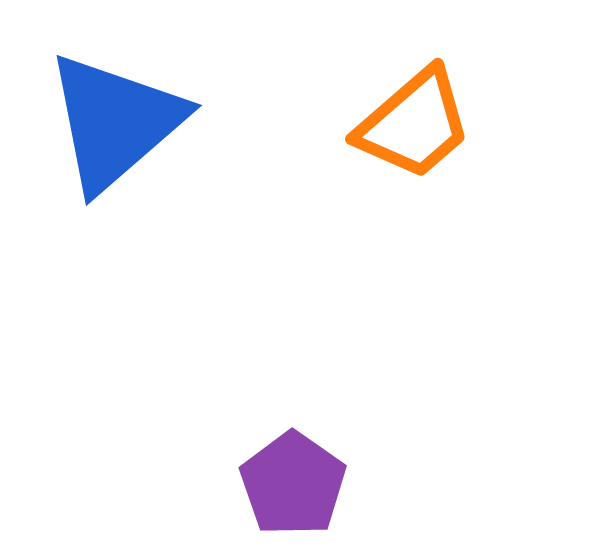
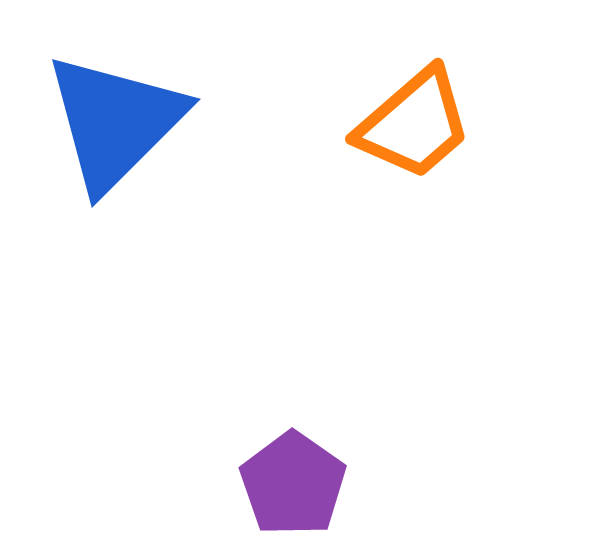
blue triangle: rotated 4 degrees counterclockwise
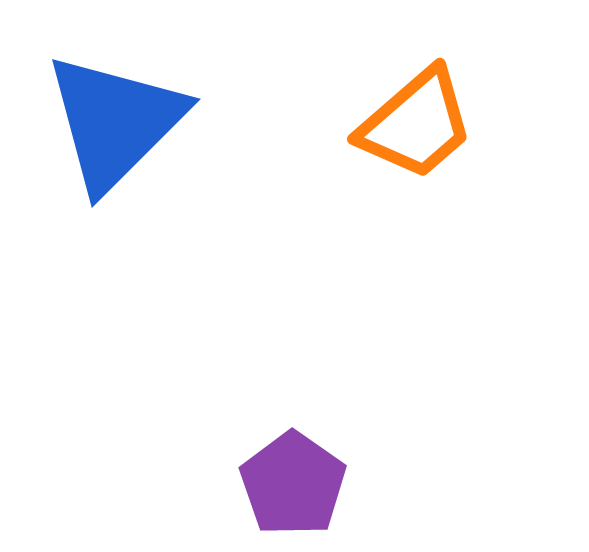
orange trapezoid: moved 2 px right
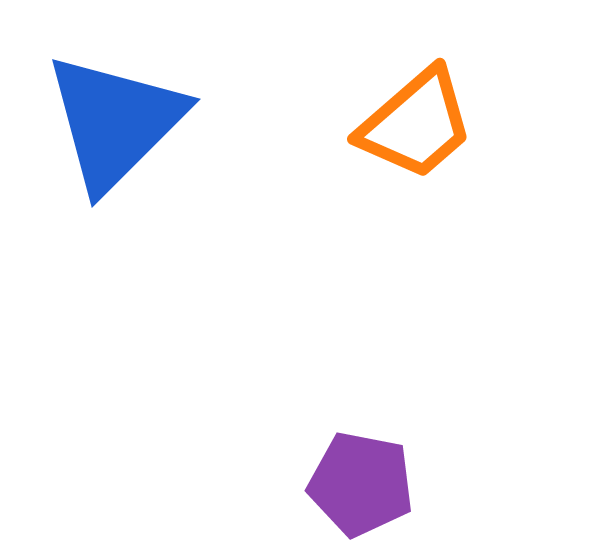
purple pentagon: moved 68 px right; rotated 24 degrees counterclockwise
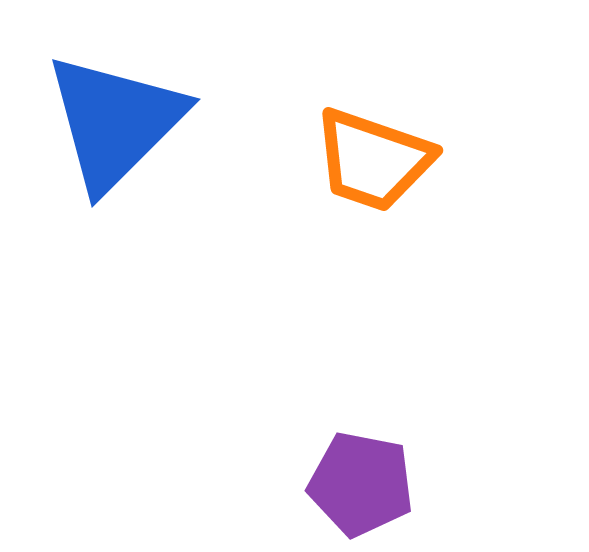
orange trapezoid: moved 43 px left, 36 px down; rotated 60 degrees clockwise
